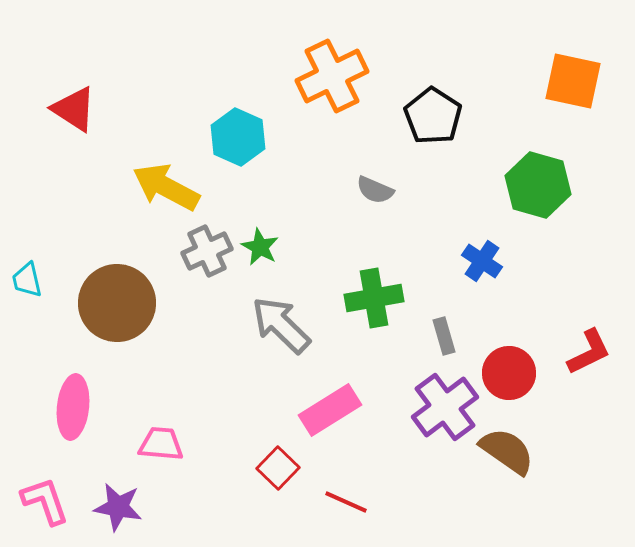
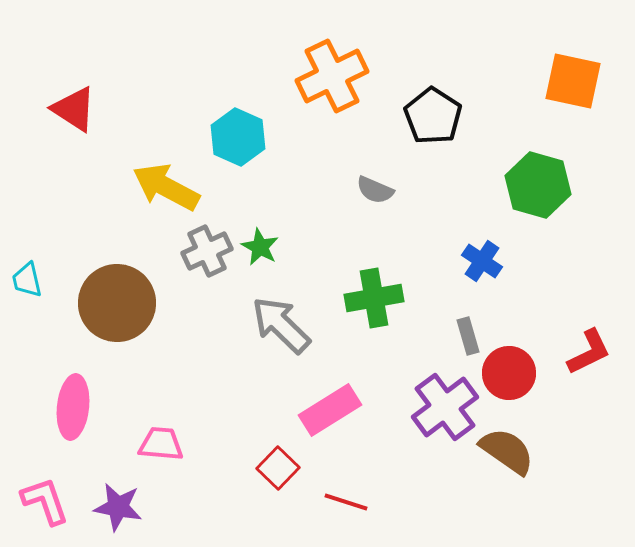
gray rectangle: moved 24 px right
red line: rotated 6 degrees counterclockwise
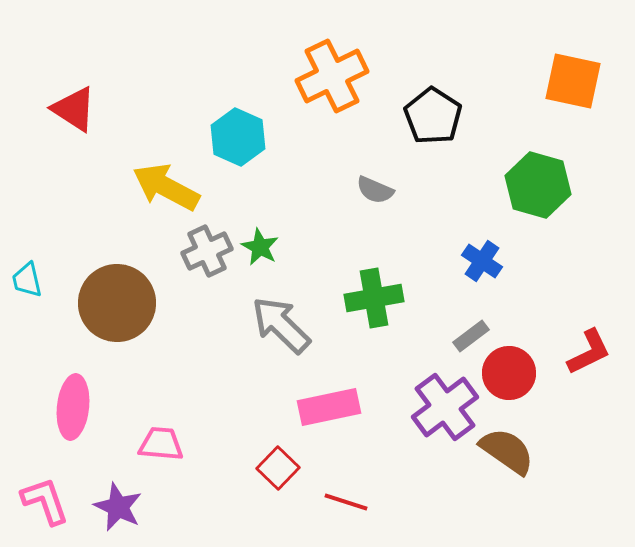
gray rectangle: moved 3 px right; rotated 69 degrees clockwise
pink rectangle: moved 1 px left, 3 px up; rotated 20 degrees clockwise
purple star: rotated 15 degrees clockwise
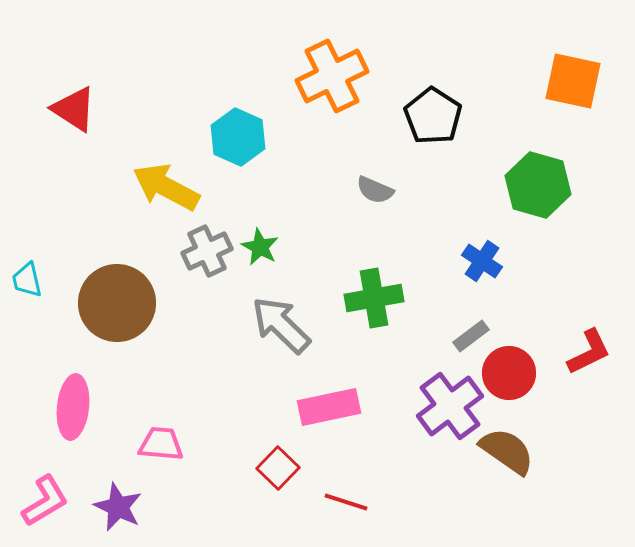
purple cross: moved 5 px right, 1 px up
pink L-shape: rotated 78 degrees clockwise
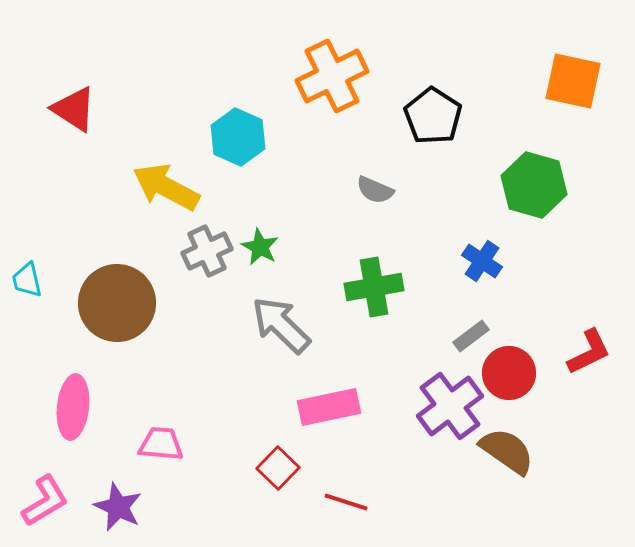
green hexagon: moved 4 px left
green cross: moved 11 px up
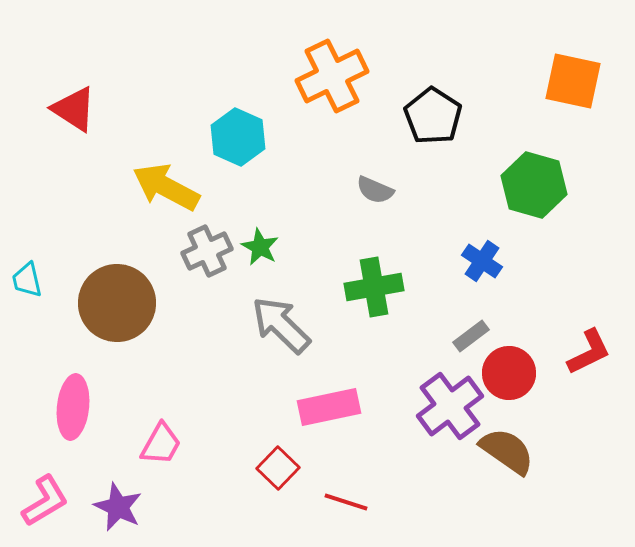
pink trapezoid: rotated 114 degrees clockwise
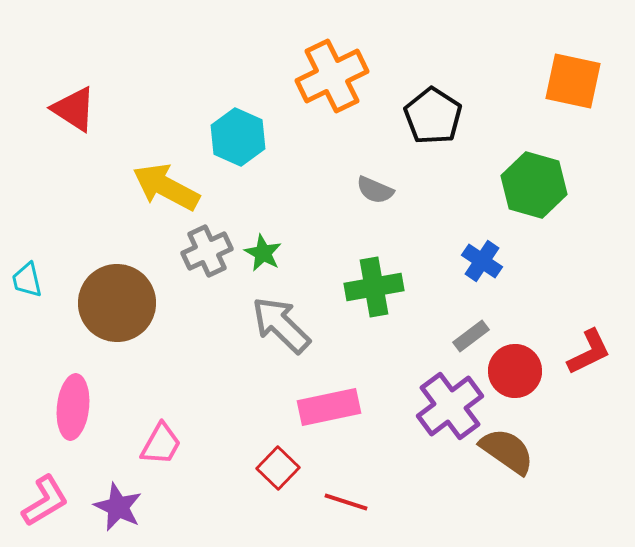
green star: moved 3 px right, 6 px down
red circle: moved 6 px right, 2 px up
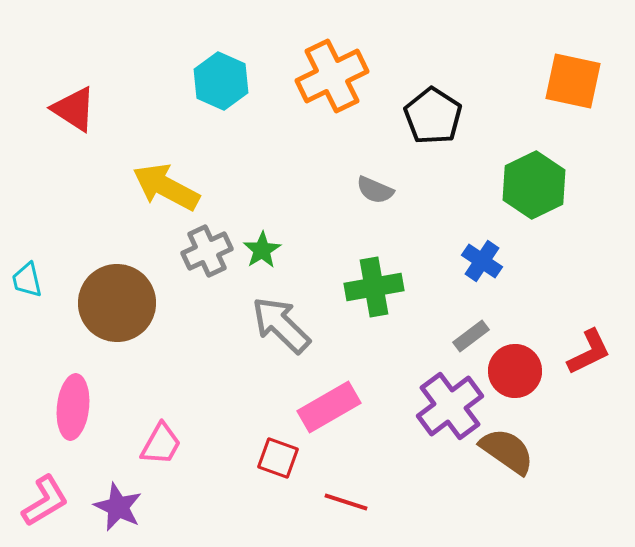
cyan hexagon: moved 17 px left, 56 px up
green hexagon: rotated 18 degrees clockwise
green star: moved 1 px left, 3 px up; rotated 12 degrees clockwise
pink rectangle: rotated 18 degrees counterclockwise
red square: moved 10 px up; rotated 24 degrees counterclockwise
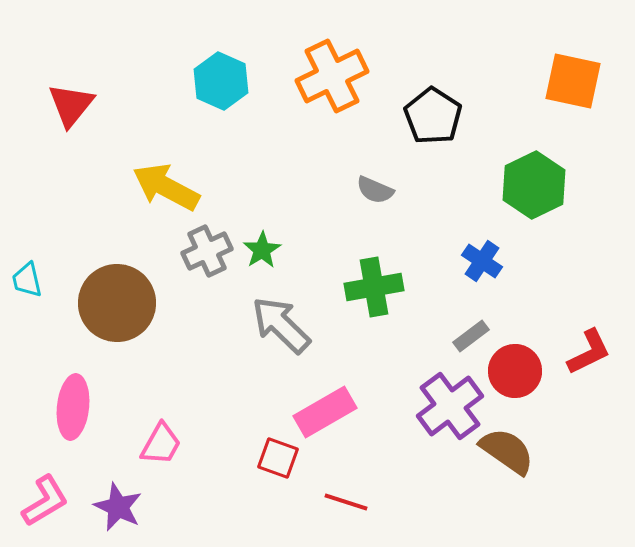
red triangle: moved 3 px left, 4 px up; rotated 36 degrees clockwise
pink rectangle: moved 4 px left, 5 px down
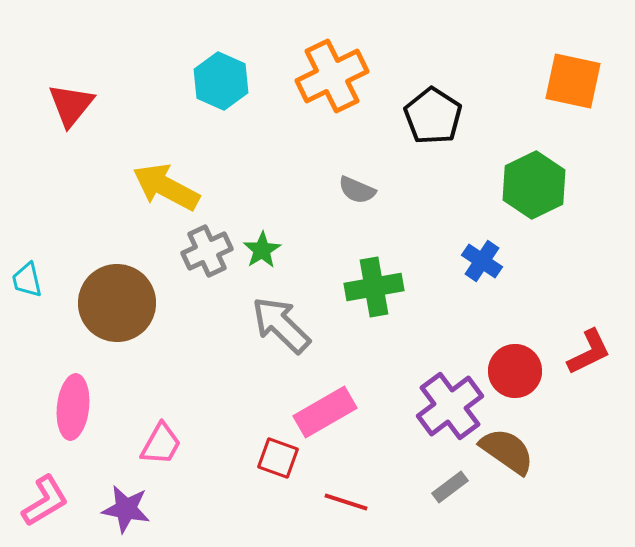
gray semicircle: moved 18 px left
gray rectangle: moved 21 px left, 151 px down
purple star: moved 8 px right, 2 px down; rotated 15 degrees counterclockwise
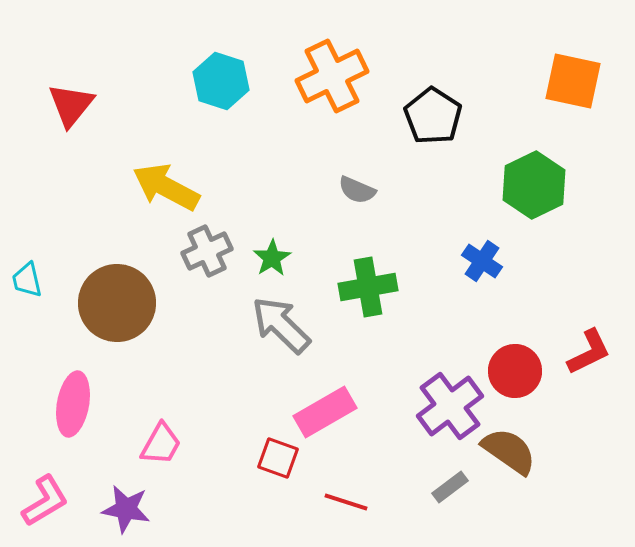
cyan hexagon: rotated 6 degrees counterclockwise
green star: moved 10 px right, 8 px down
green cross: moved 6 px left
pink ellipse: moved 3 px up; rotated 4 degrees clockwise
brown semicircle: moved 2 px right
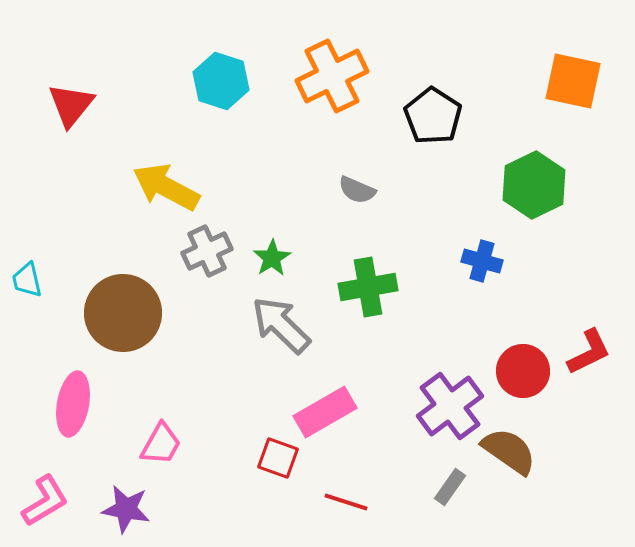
blue cross: rotated 18 degrees counterclockwise
brown circle: moved 6 px right, 10 px down
red circle: moved 8 px right
gray rectangle: rotated 18 degrees counterclockwise
